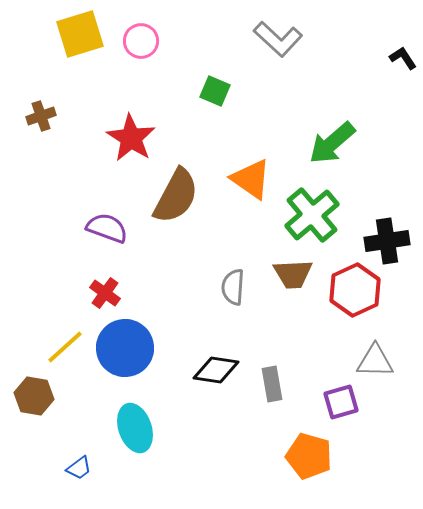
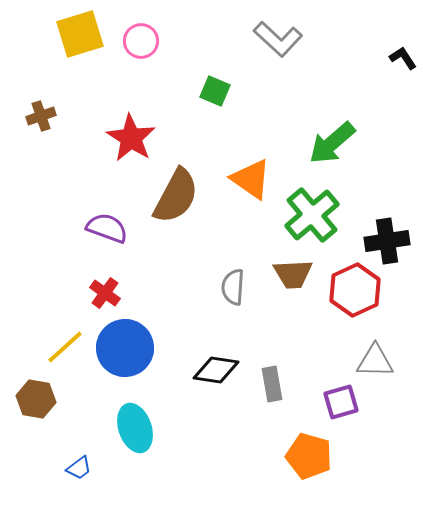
brown hexagon: moved 2 px right, 3 px down
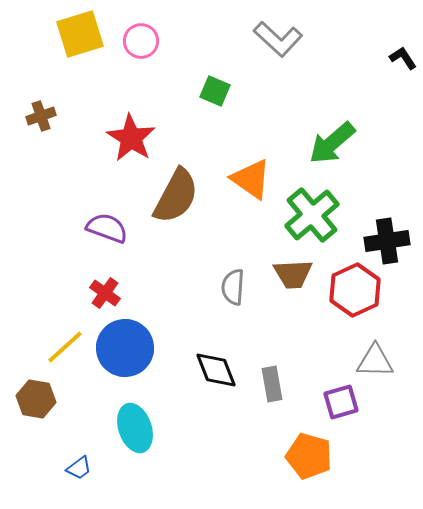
black diamond: rotated 60 degrees clockwise
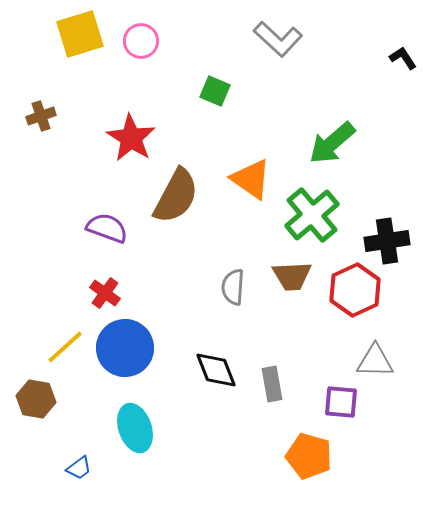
brown trapezoid: moved 1 px left, 2 px down
purple square: rotated 21 degrees clockwise
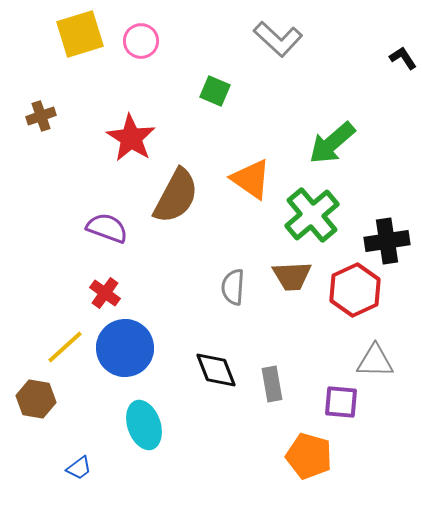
cyan ellipse: moved 9 px right, 3 px up
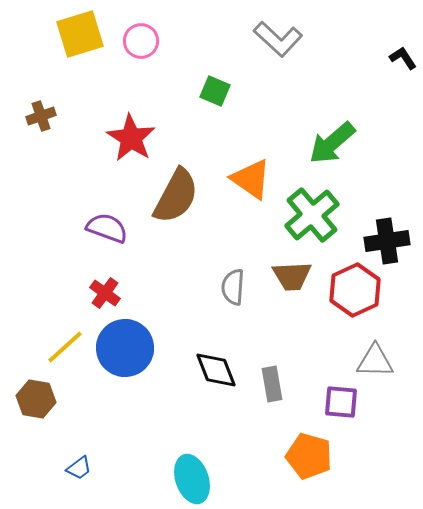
cyan ellipse: moved 48 px right, 54 px down
